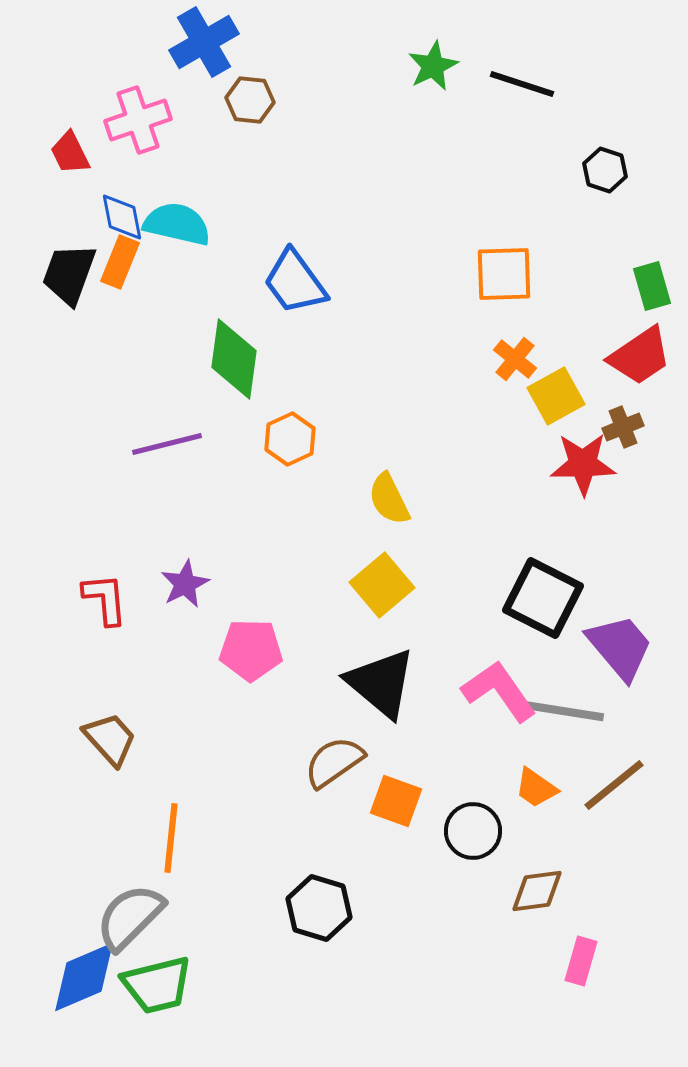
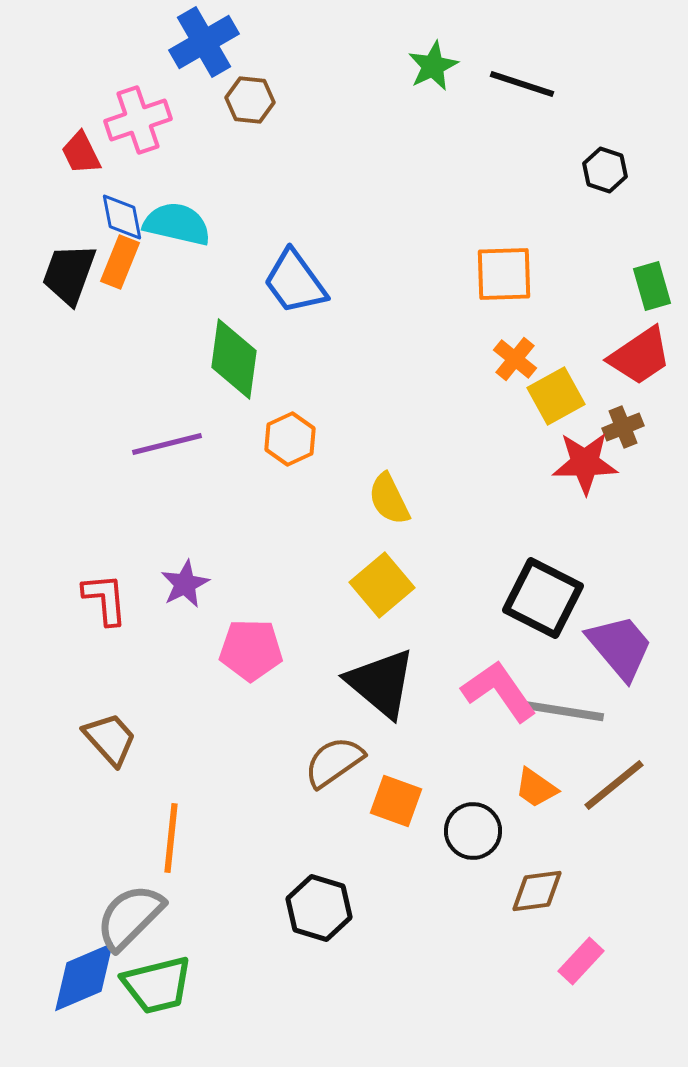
red trapezoid at (70, 153): moved 11 px right
red star at (583, 464): moved 2 px right, 1 px up
pink rectangle at (581, 961): rotated 27 degrees clockwise
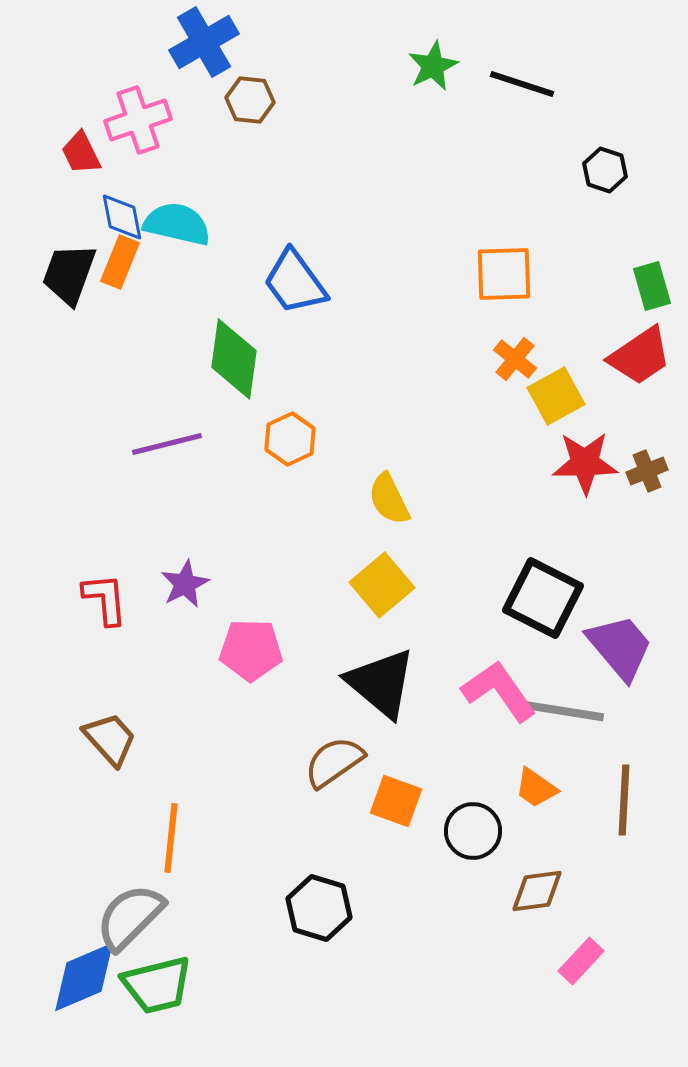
brown cross at (623, 427): moved 24 px right, 44 px down
brown line at (614, 785): moved 10 px right, 15 px down; rotated 48 degrees counterclockwise
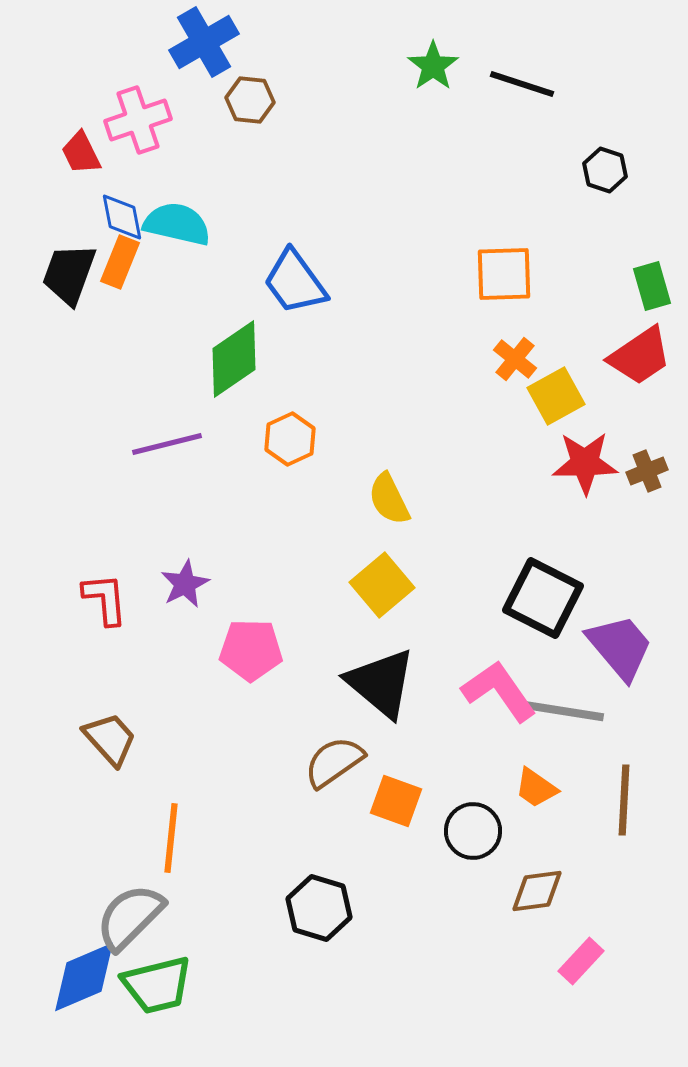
green star at (433, 66): rotated 9 degrees counterclockwise
green diamond at (234, 359): rotated 48 degrees clockwise
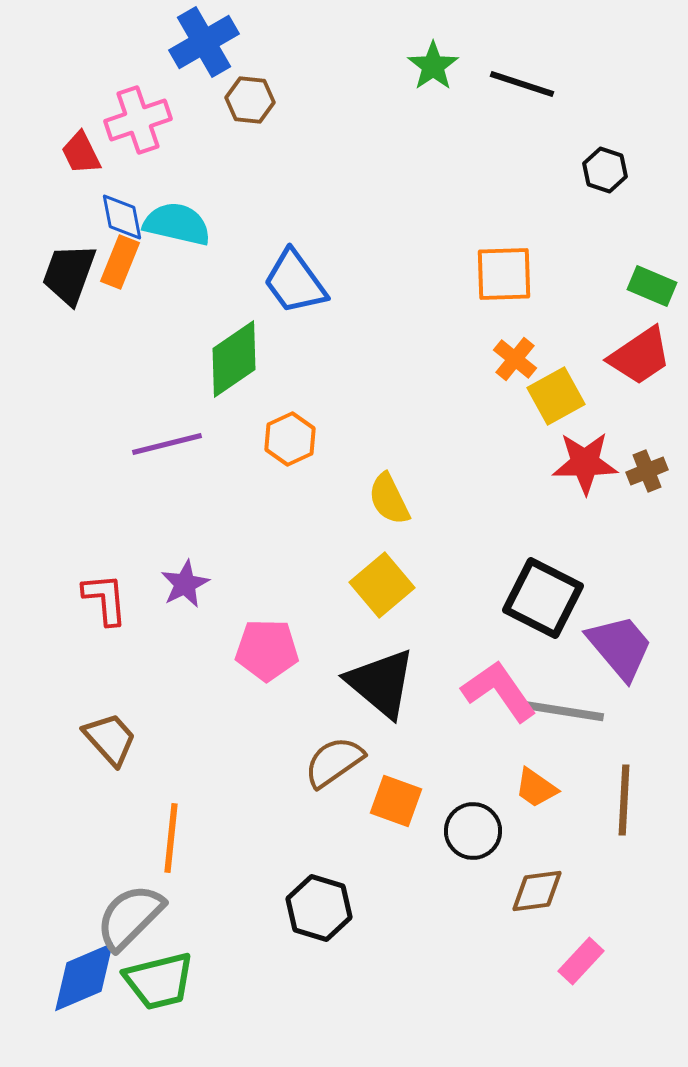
green rectangle at (652, 286): rotated 51 degrees counterclockwise
pink pentagon at (251, 650): moved 16 px right
green trapezoid at (157, 985): moved 2 px right, 4 px up
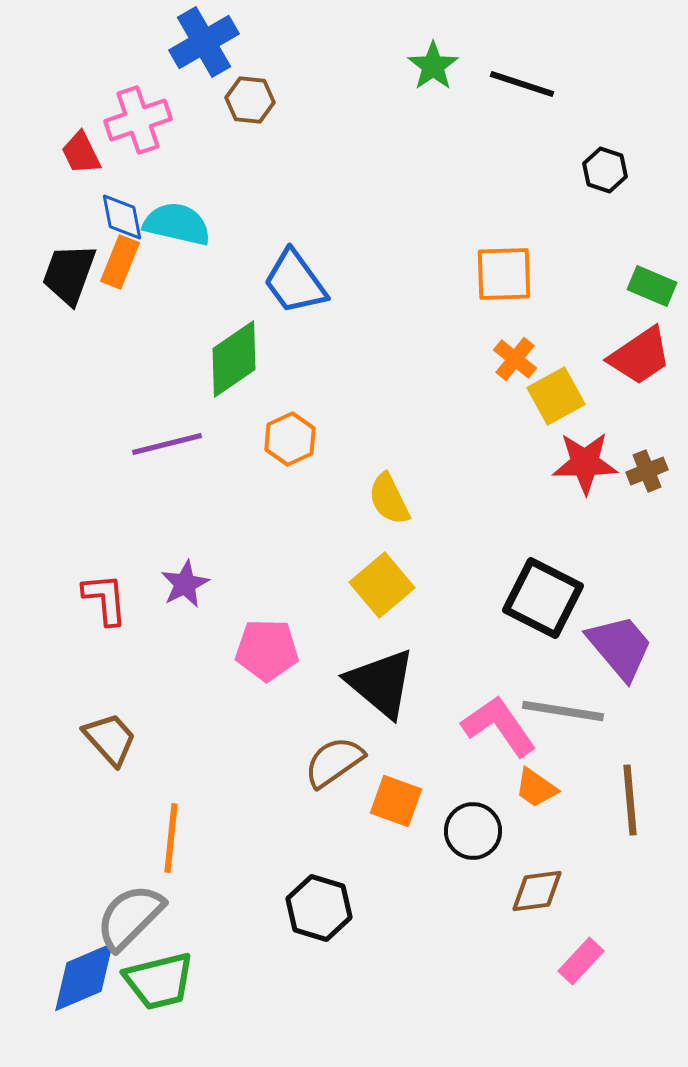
pink L-shape at (499, 691): moved 35 px down
brown line at (624, 800): moved 6 px right; rotated 8 degrees counterclockwise
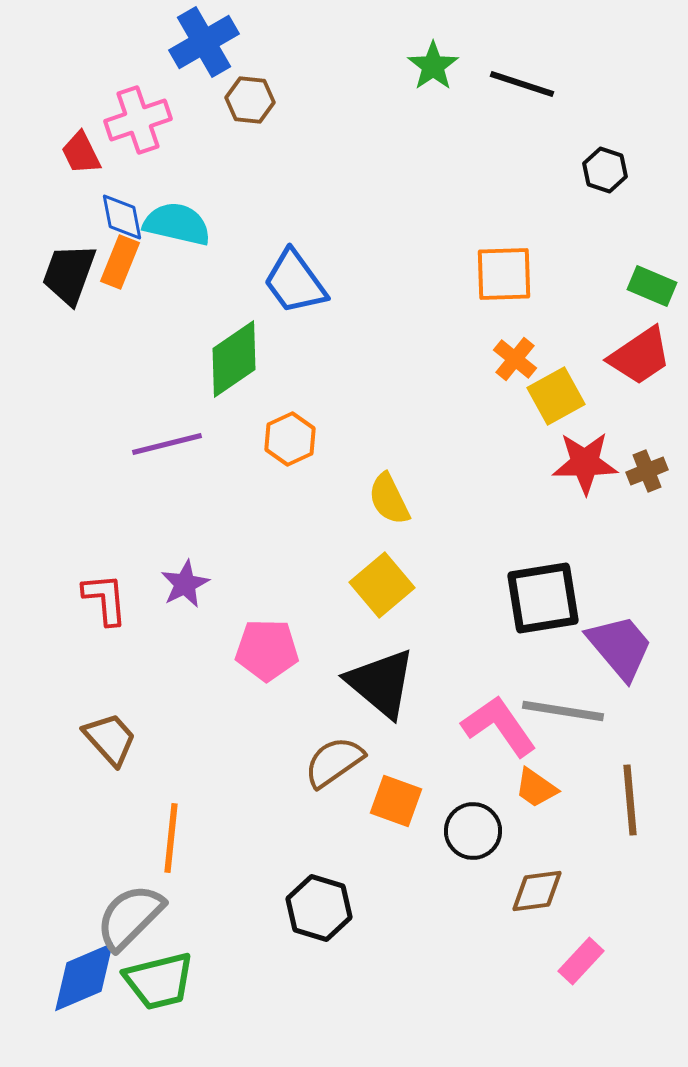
black square at (543, 598): rotated 36 degrees counterclockwise
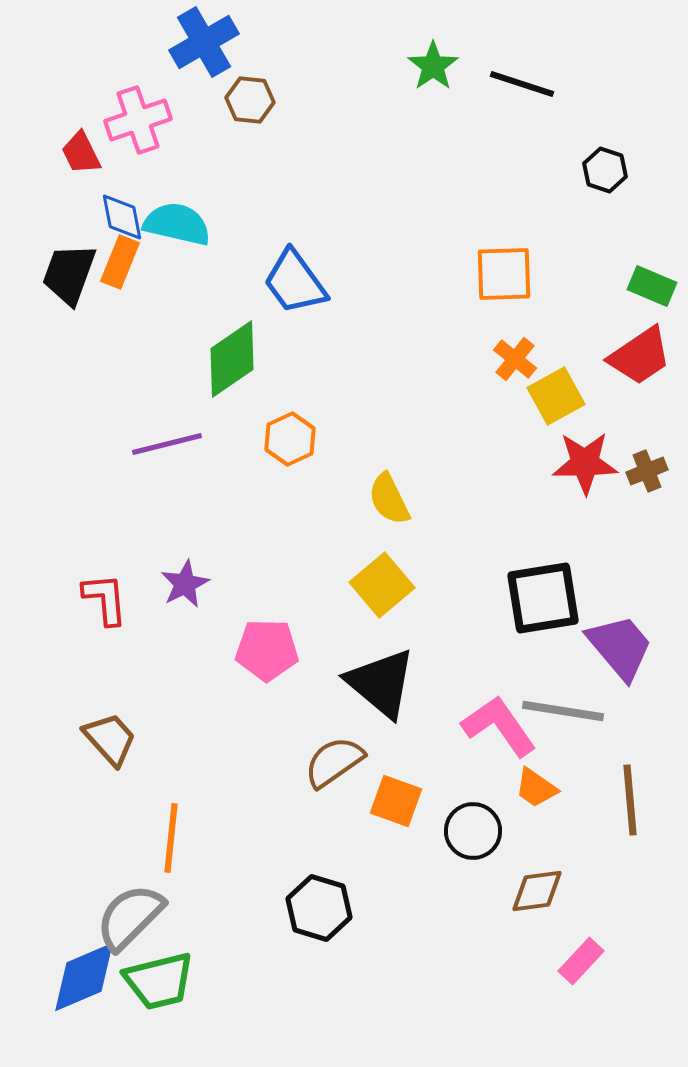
green diamond at (234, 359): moved 2 px left
